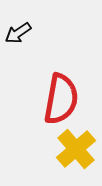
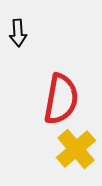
black arrow: rotated 60 degrees counterclockwise
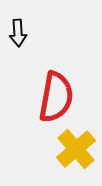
red semicircle: moved 5 px left, 2 px up
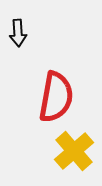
yellow cross: moved 2 px left, 2 px down
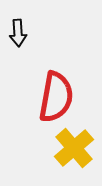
yellow cross: moved 3 px up
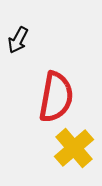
black arrow: moved 7 px down; rotated 32 degrees clockwise
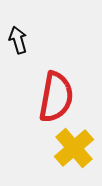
black arrow: rotated 136 degrees clockwise
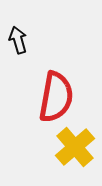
yellow cross: moved 1 px right, 1 px up
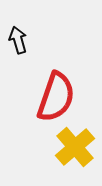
red semicircle: rotated 9 degrees clockwise
